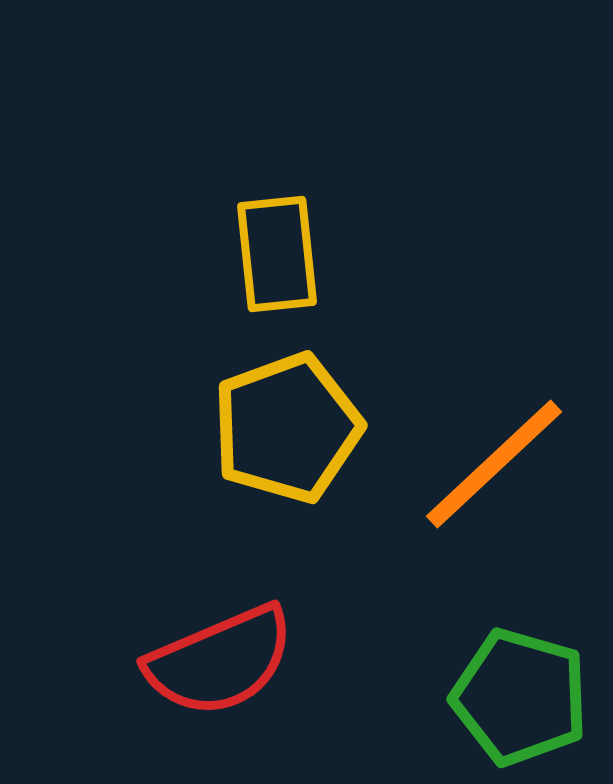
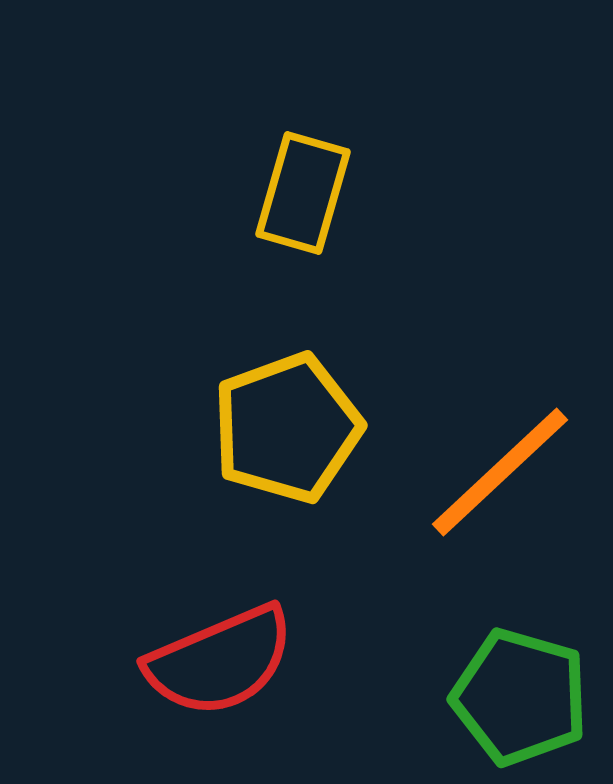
yellow rectangle: moved 26 px right, 61 px up; rotated 22 degrees clockwise
orange line: moved 6 px right, 8 px down
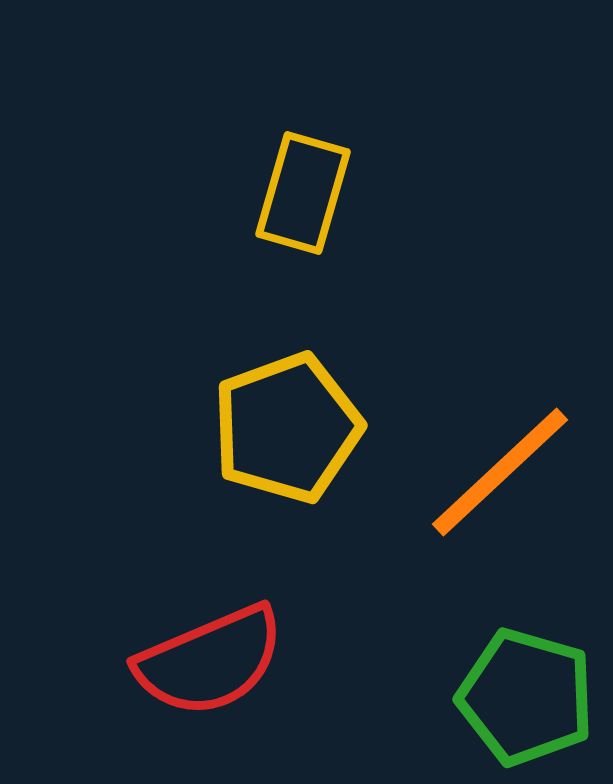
red semicircle: moved 10 px left
green pentagon: moved 6 px right
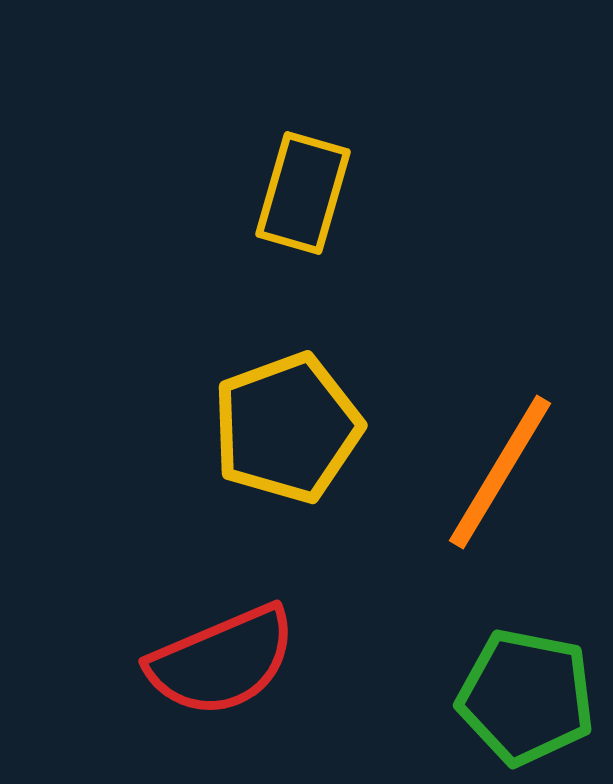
orange line: rotated 16 degrees counterclockwise
red semicircle: moved 12 px right
green pentagon: rotated 5 degrees counterclockwise
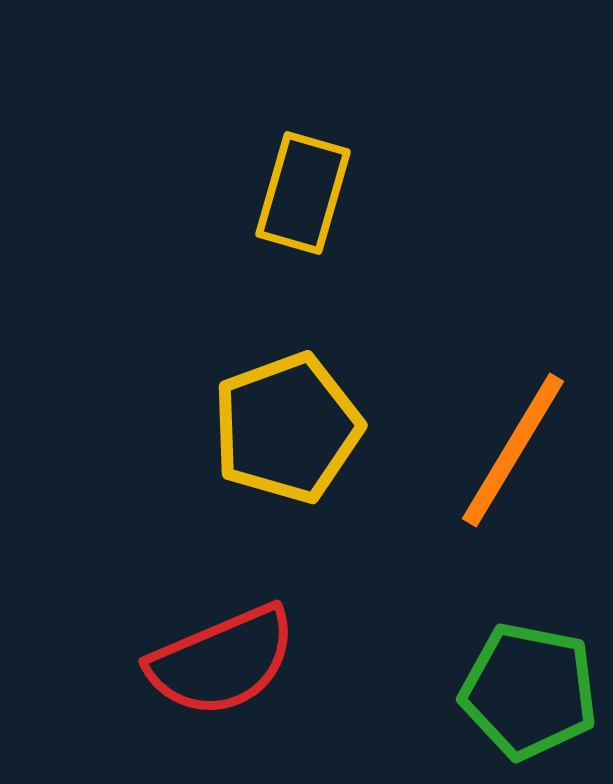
orange line: moved 13 px right, 22 px up
green pentagon: moved 3 px right, 6 px up
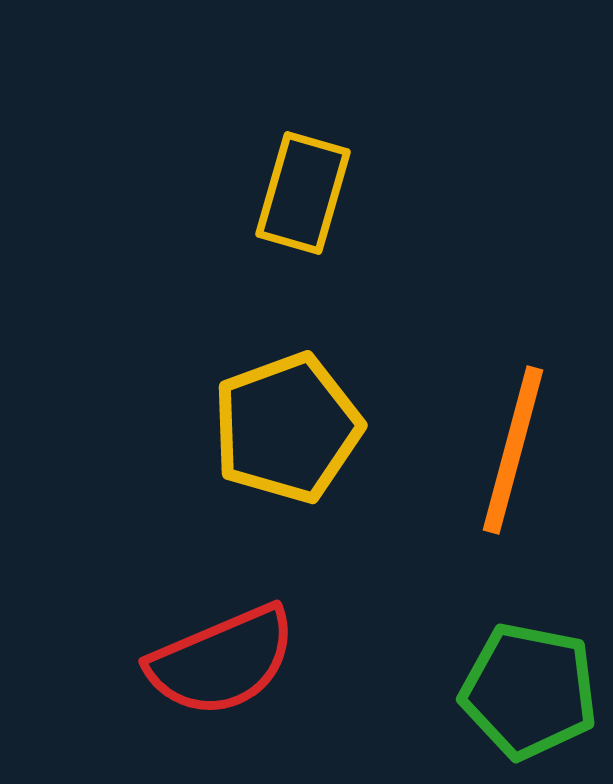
orange line: rotated 16 degrees counterclockwise
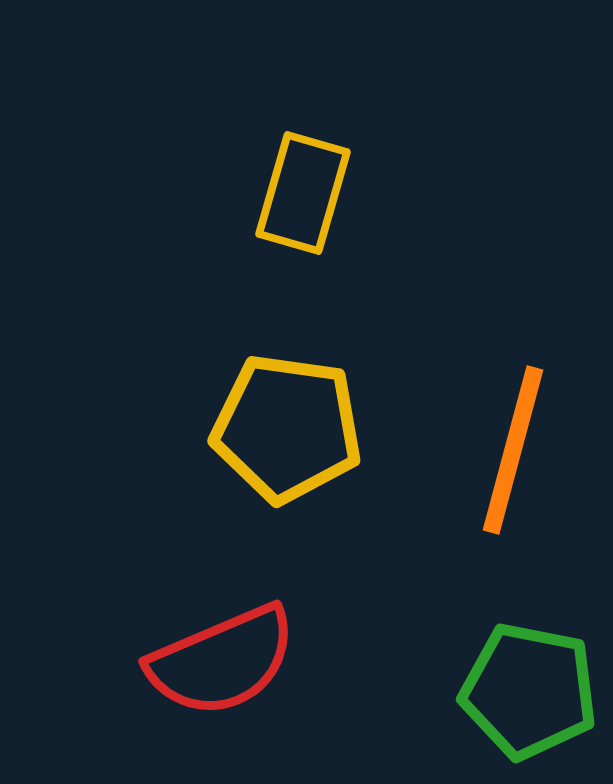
yellow pentagon: rotated 28 degrees clockwise
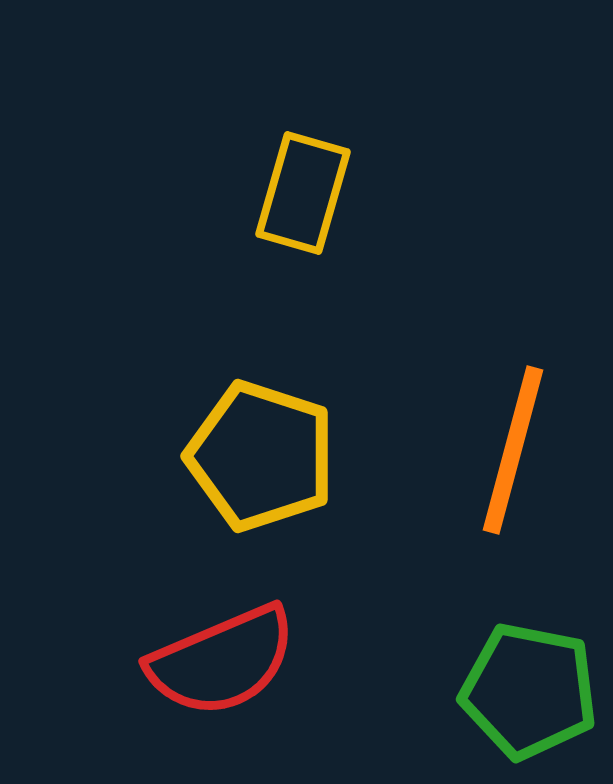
yellow pentagon: moved 26 px left, 28 px down; rotated 10 degrees clockwise
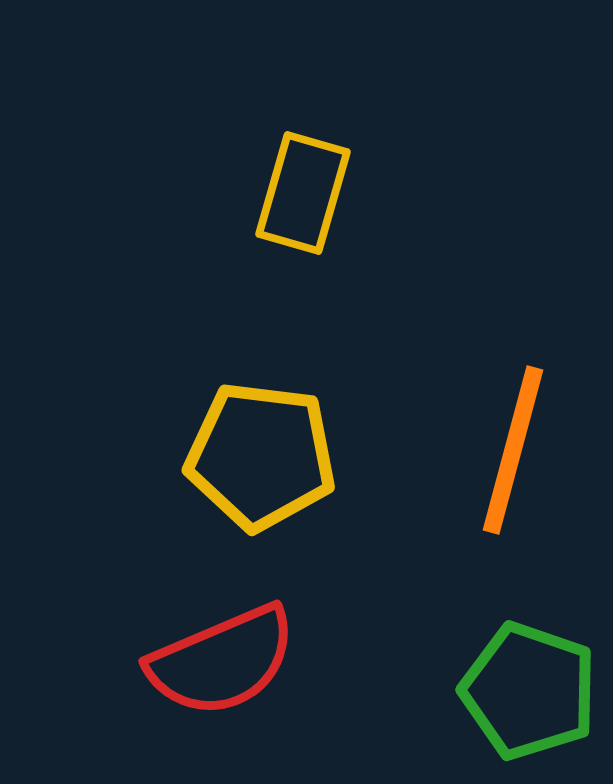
yellow pentagon: rotated 11 degrees counterclockwise
green pentagon: rotated 8 degrees clockwise
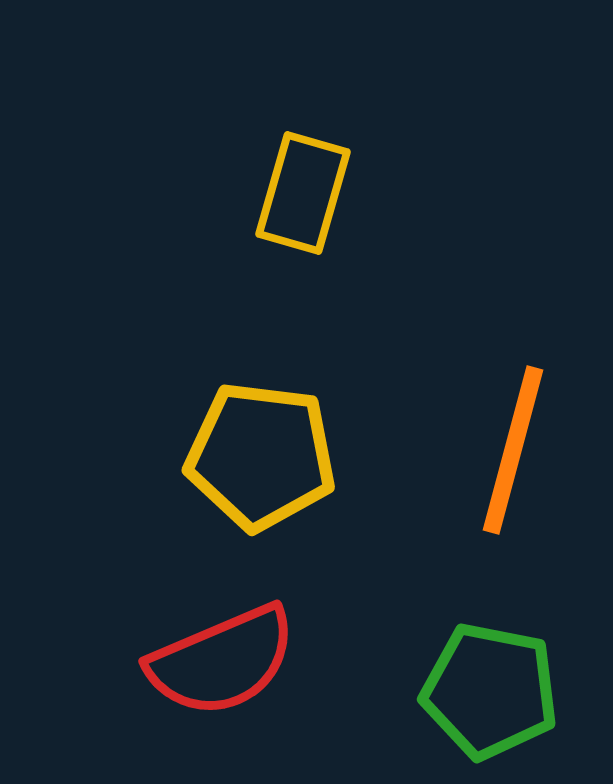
green pentagon: moved 39 px left; rotated 8 degrees counterclockwise
